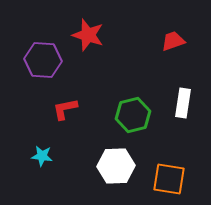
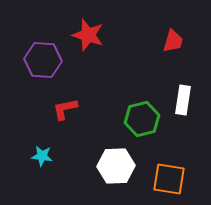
red trapezoid: rotated 125 degrees clockwise
white rectangle: moved 3 px up
green hexagon: moved 9 px right, 4 px down
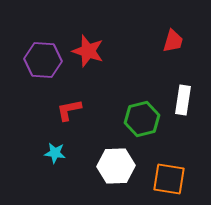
red star: moved 16 px down
red L-shape: moved 4 px right, 1 px down
cyan star: moved 13 px right, 3 px up
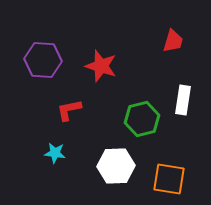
red star: moved 13 px right, 15 px down
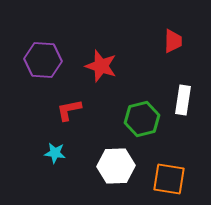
red trapezoid: rotated 15 degrees counterclockwise
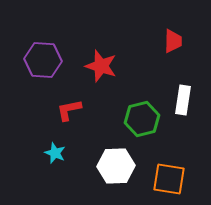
cyan star: rotated 15 degrees clockwise
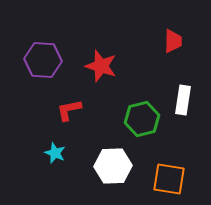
white hexagon: moved 3 px left
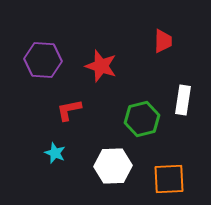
red trapezoid: moved 10 px left
orange square: rotated 12 degrees counterclockwise
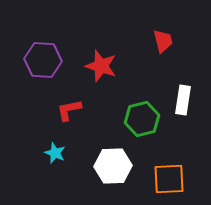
red trapezoid: rotated 15 degrees counterclockwise
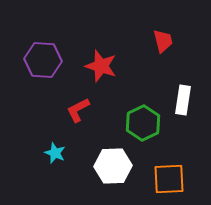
red L-shape: moved 9 px right; rotated 16 degrees counterclockwise
green hexagon: moved 1 px right, 4 px down; rotated 12 degrees counterclockwise
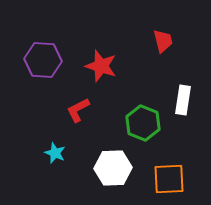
green hexagon: rotated 12 degrees counterclockwise
white hexagon: moved 2 px down
